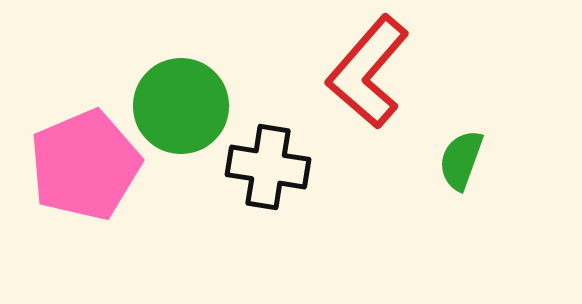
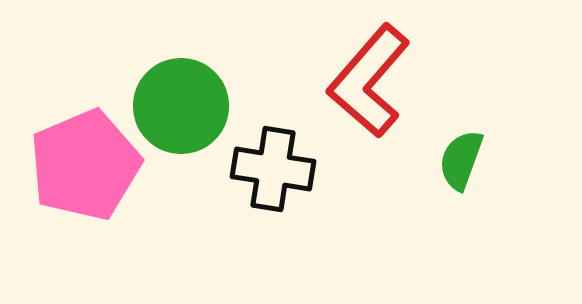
red L-shape: moved 1 px right, 9 px down
black cross: moved 5 px right, 2 px down
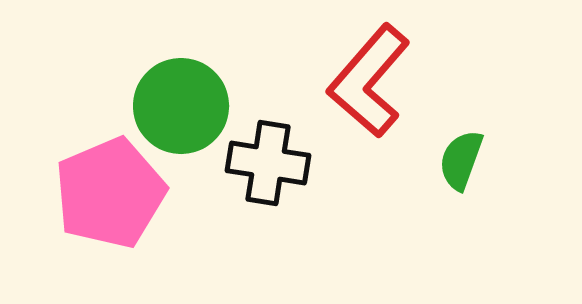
pink pentagon: moved 25 px right, 28 px down
black cross: moved 5 px left, 6 px up
